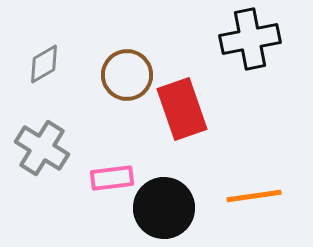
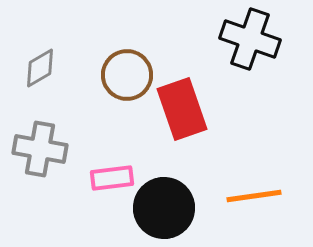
black cross: rotated 30 degrees clockwise
gray diamond: moved 4 px left, 4 px down
gray cross: moved 2 px left, 1 px down; rotated 22 degrees counterclockwise
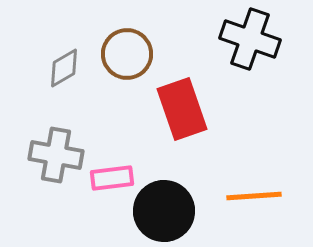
gray diamond: moved 24 px right
brown circle: moved 21 px up
gray cross: moved 16 px right, 6 px down
orange line: rotated 4 degrees clockwise
black circle: moved 3 px down
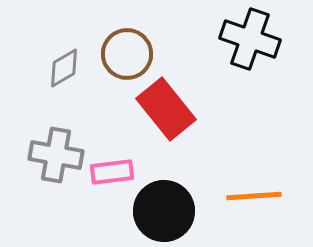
red rectangle: moved 16 px left; rotated 20 degrees counterclockwise
pink rectangle: moved 6 px up
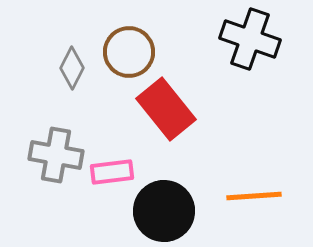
brown circle: moved 2 px right, 2 px up
gray diamond: moved 8 px right; rotated 33 degrees counterclockwise
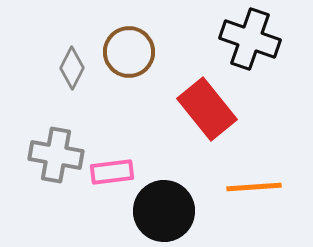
red rectangle: moved 41 px right
orange line: moved 9 px up
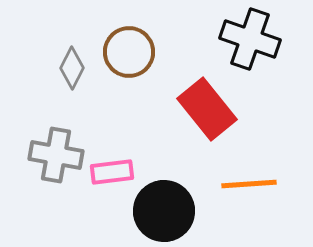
orange line: moved 5 px left, 3 px up
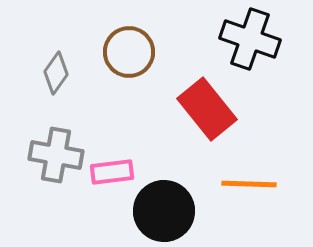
gray diamond: moved 16 px left, 5 px down; rotated 9 degrees clockwise
orange line: rotated 6 degrees clockwise
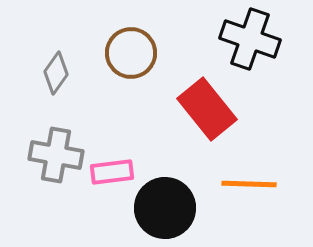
brown circle: moved 2 px right, 1 px down
black circle: moved 1 px right, 3 px up
